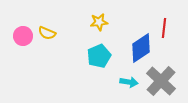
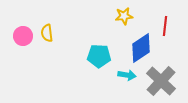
yellow star: moved 25 px right, 6 px up
red line: moved 1 px right, 2 px up
yellow semicircle: rotated 60 degrees clockwise
cyan pentagon: rotated 25 degrees clockwise
cyan arrow: moved 2 px left, 7 px up
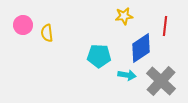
pink circle: moved 11 px up
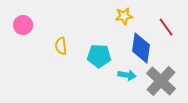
red line: moved 1 px right, 1 px down; rotated 42 degrees counterclockwise
yellow semicircle: moved 14 px right, 13 px down
blue diamond: rotated 48 degrees counterclockwise
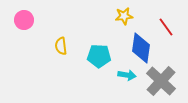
pink circle: moved 1 px right, 5 px up
